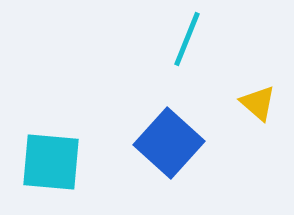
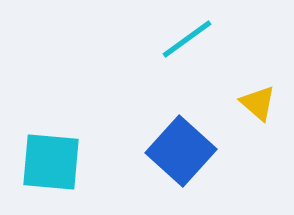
cyan line: rotated 32 degrees clockwise
blue square: moved 12 px right, 8 px down
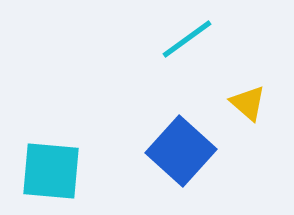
yellow triangle: moved 10 px left
cyan square: moved 9 px down
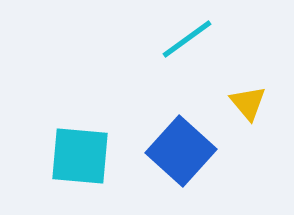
yellow triangle: rotated 9 degrees clockwise
cyan square: moved 29 px right, 15 px up
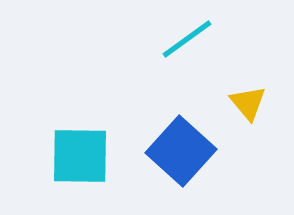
cyan square: rotated 4 degrees counterclockwise
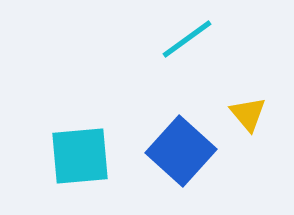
yellow triangle: moved 11 px down
cyan square: rotated 6 degrees counterclockwise
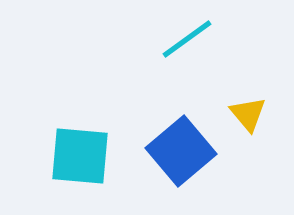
blue square: rotated 8 degrees clockwise
cyan square: rotated 10 degrees clockwise
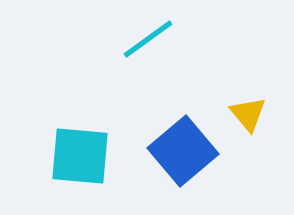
cyan line: moved 39 px left
blue square: moved 2 px right
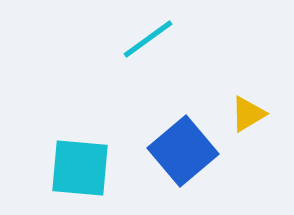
yellow triangle: rotated 39 degrees clockwise
cyan square: moved 12 px down
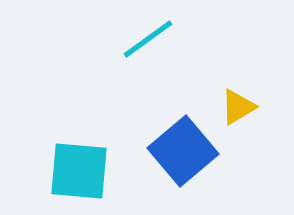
yellow triangle: moved 10 px left, 7 px up
cyan square: moved 1 px left, 3 px down
